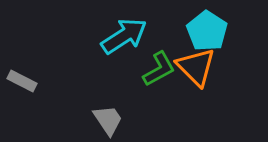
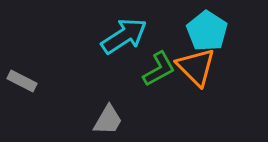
gray trapezoid: rotated 64 degrees clockwise
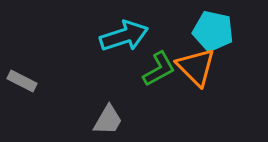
cyan pentagon: moved 6 px right; rotated 21 degrees counterclockwise
cyan arrow: rotated 15 degrees clockwise
